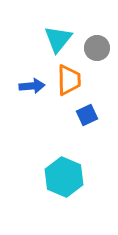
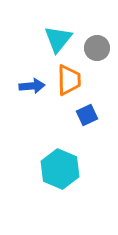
cyan hexagon: moved 4 px left, 8 px up
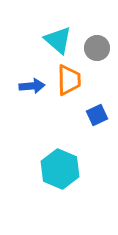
cyan triangle: moved 1 px down; rotated 28 degrees counterclockwise
blue square: moved 10 px right
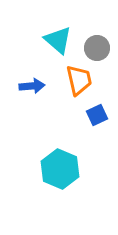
orange trapezoid: moved 10 px right; rotated 12 degrees counterclockwise
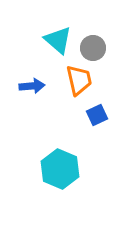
gray circle: moved 4 px left
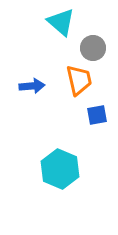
cyan triangle: moved 3 px right, 18 px up
blue square: rotated 15 degrees clockwise
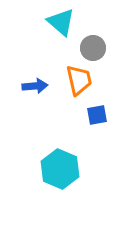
blue arrow: moved 3 px right
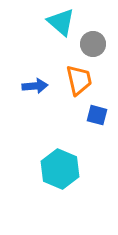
gray circle: moved 4 px up
blue square: rotated 25 degrees clockwise
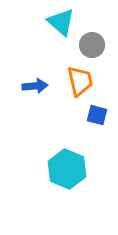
gray circle: moved 1 px left, 1 px down
orange trapezoid: moved 1 px right, 1 px down
cyan hexagon: moved 7 px right
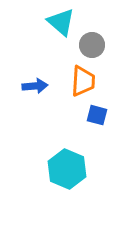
orange trapezoid: moved 3 px right; rotated 16 degrees clockwise
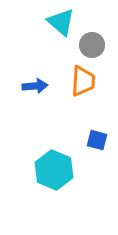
blue square: moved 25 px down
cyan hexagon: moved 13 px left, 1 px down
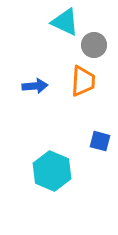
cyan triangle: moved 4 px right; rotated 16 degrees counterclockwise
gray circle: moved 2 px right
blue square: moved 3 px right, 1 px down
cyan hexagon: moved 2 px left, 1 px down
